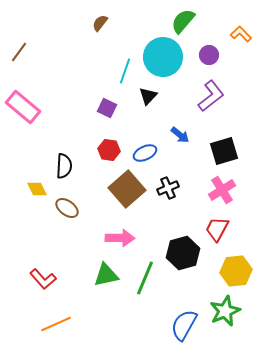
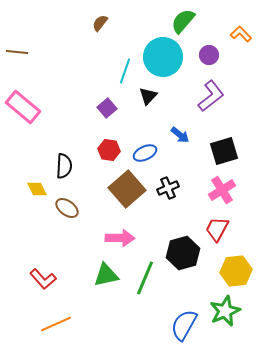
brown line: moved 2 px left; rotated 60 degrees clockwise
purple square: rotated 24 degrees clockwise
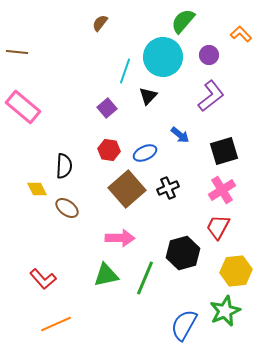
red trapezoid: moved 1 px right, 2 px up
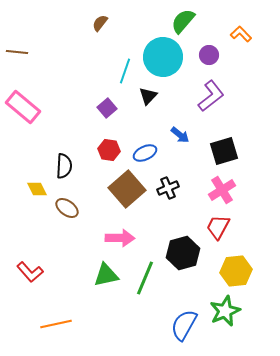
red L-shape: moved 13 px left, 7 px up
orange line: rotated 12 degrees clockwise
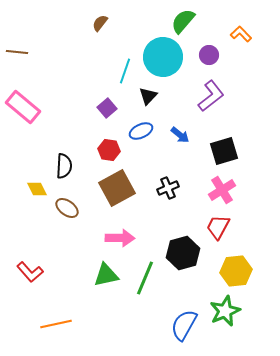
blue ellipse: moved 4 px left, 22 px up
brown square: moved 10 px left, 1 px up; rotated 12 degrees clockwise
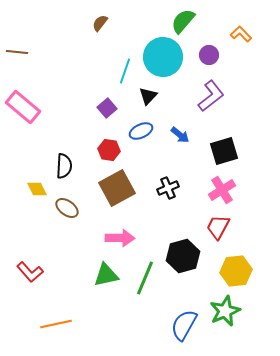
black hexagon: moved 3 px down
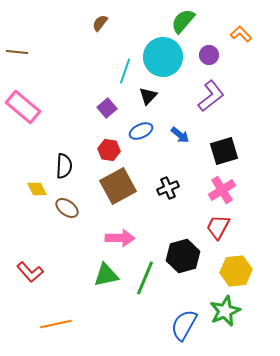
brown square: moved 1 px right, 2 px up
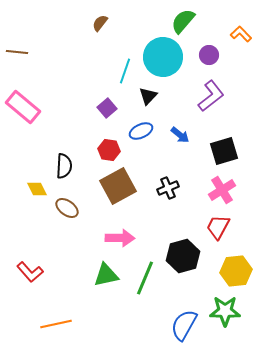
green star: rotated 24 degrees clockwise
